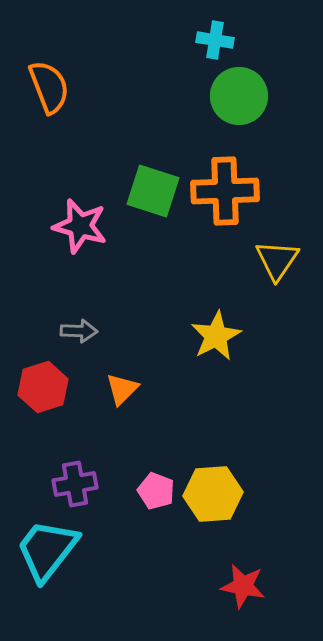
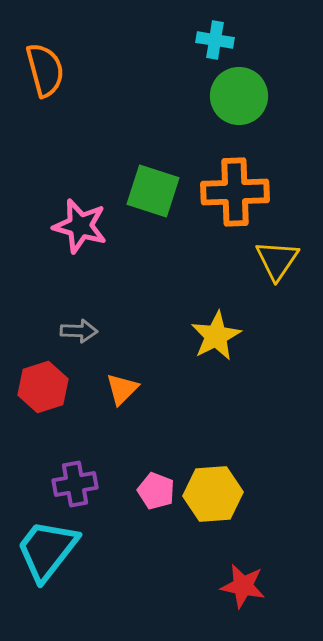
orange semicircle: moved 4 px left, 17 px up; rotated 6 degrees clockwise
orange cross: moved 10 px right, 1 px down
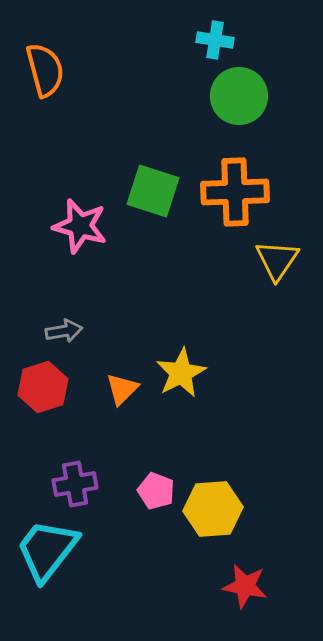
gray arrow: moved 15 px left; rotated 12 degrees counterclockwise
yellow star: moved 35 px left, 37 px down
yellow hexagon: moved 15 px down
red star: moved 2 px right
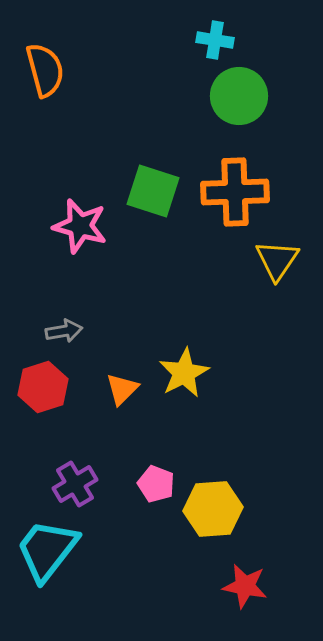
yellow star: moved 3 px right
purple cross: rotated 21 degrees counterclockwise
pink pentagon: moved 7 px up
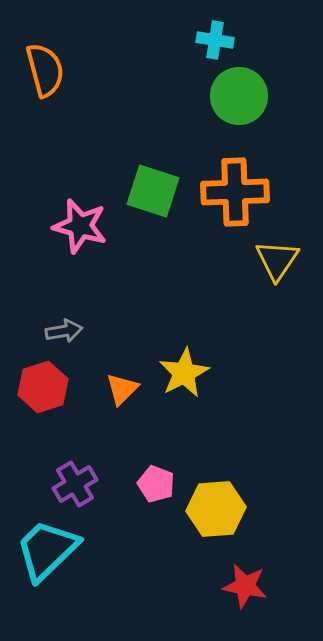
yellow hexagon: moved 3 px right
cyan trapezoid: rotated 8 degrees clockwise
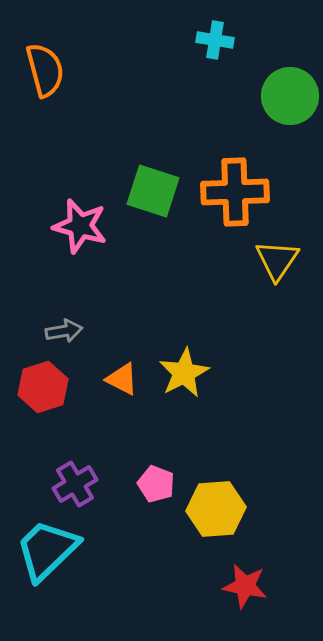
green circle: moved 51 px right
orange triangle: moved 10 px up; rotated 48 degrees counterclockwise
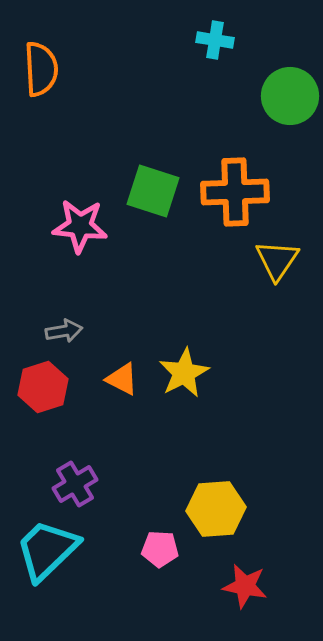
orange semicircle: moved 4 px left, 1 px up; rotated 12 degrees clockwise
pink star: rotated 10 degrees counterclockwise
pink pentagon: moved 4 px right, 65 px down; rotated 18 degrees counterclockwise
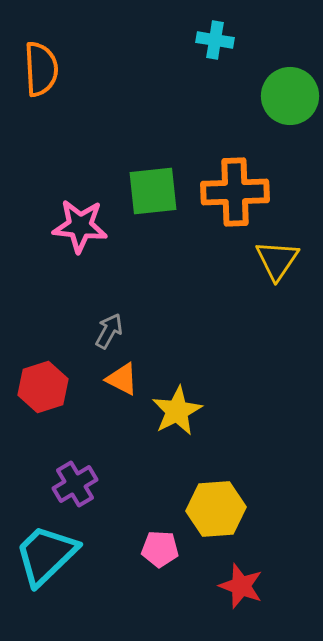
green square: rotated 24 degrees counterclockwise
gray arrow: moved 45 px right; rotated 51 degrees counterclockwise
yellow star: moved 7 px left, 38 px down
cyan trapezoid: moved 1 px left, 5 px down
red star: moved 4 px left; rotated 9 degrees clockwise
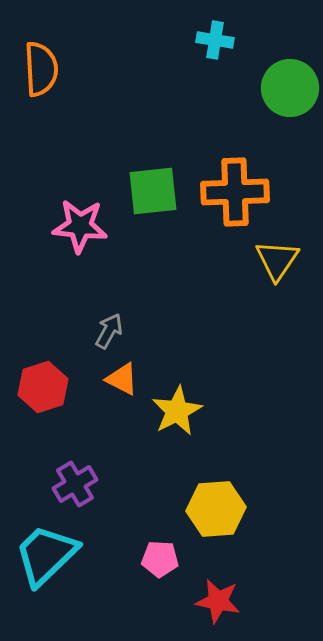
green circle: moved 8 px up
pink pentagon: moved 10 px down
red star: moved 23 px left, 15 px down; rotated 9 degrees counterclockwise
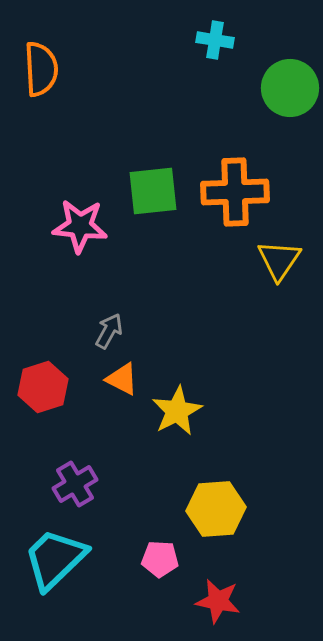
yellow triangle: moved 2 px right
cyan trapezoid: moved 9 px right, 4 px down
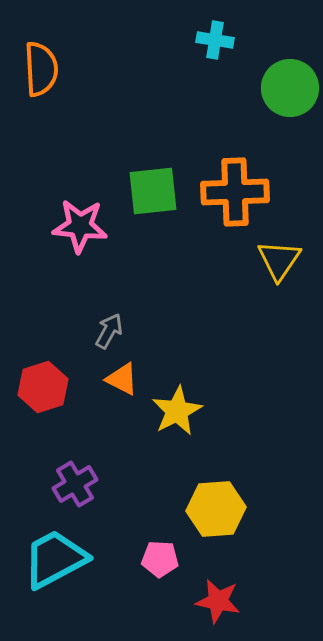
cyan trapezoid: rotated 16 degrees clockwise
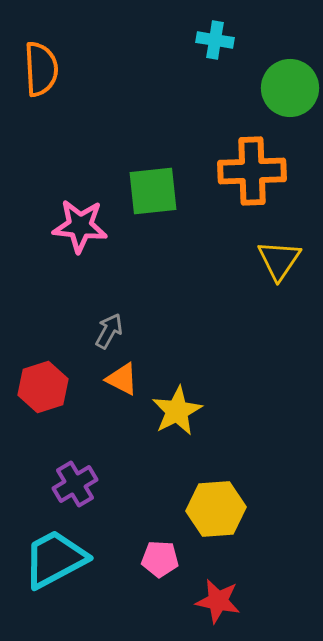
orange cross: moved 17 px right, 21 px up
